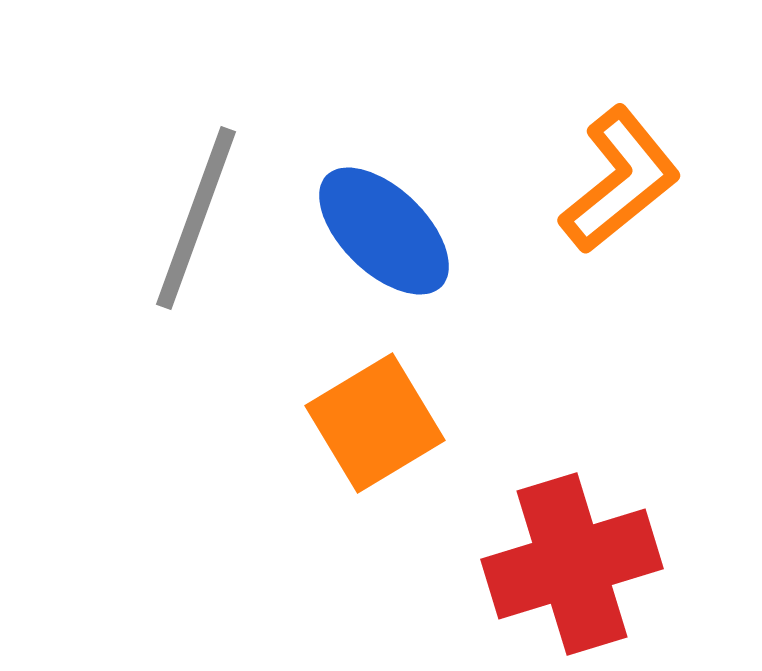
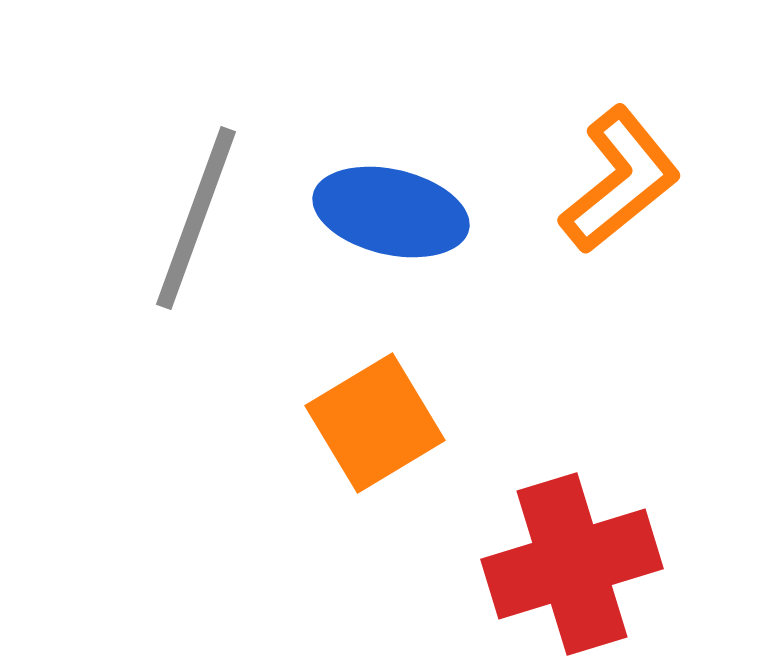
blue ellipse: moved 7 px right, 19 px up; rotated 31 degrees counterclockwise
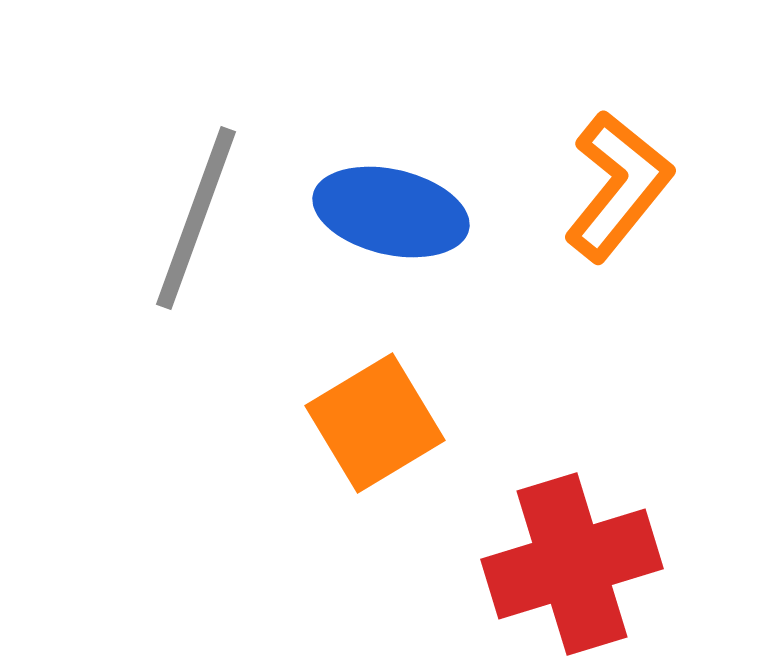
orange L-shape: moved 2 px left, 6 px down; rotated 12 degrees counterclockwise
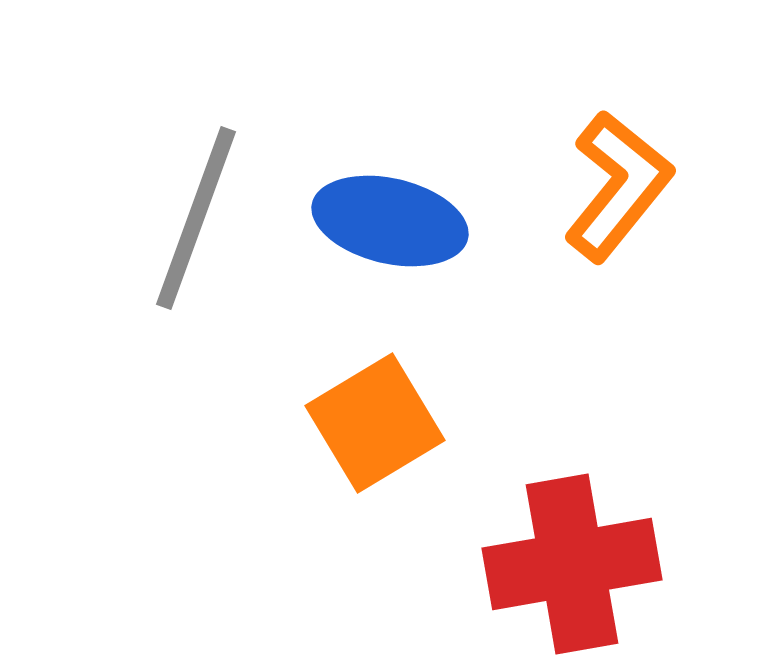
blue ellipse: moved 1 px left, 9 px down
red cross: rotated 7 degrees clockwise
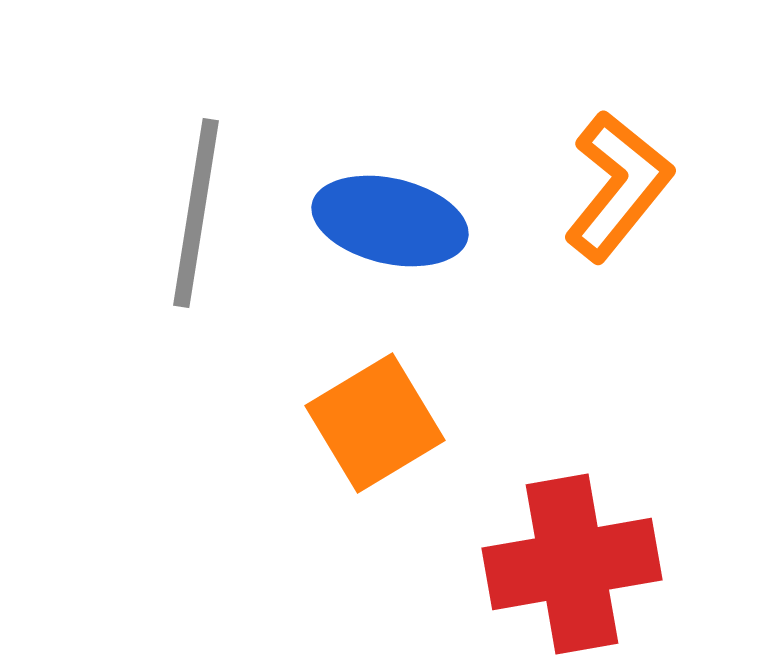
gray line: moved 5 px up; rotated 11 degrees counterclockwise
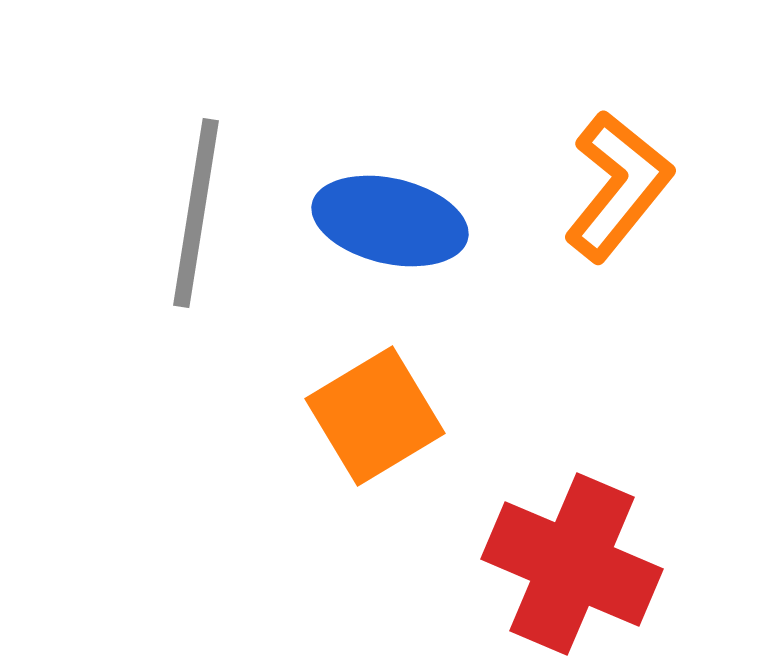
orange square: moved 7 px up
red cross: rotated 33 degrees clockwise
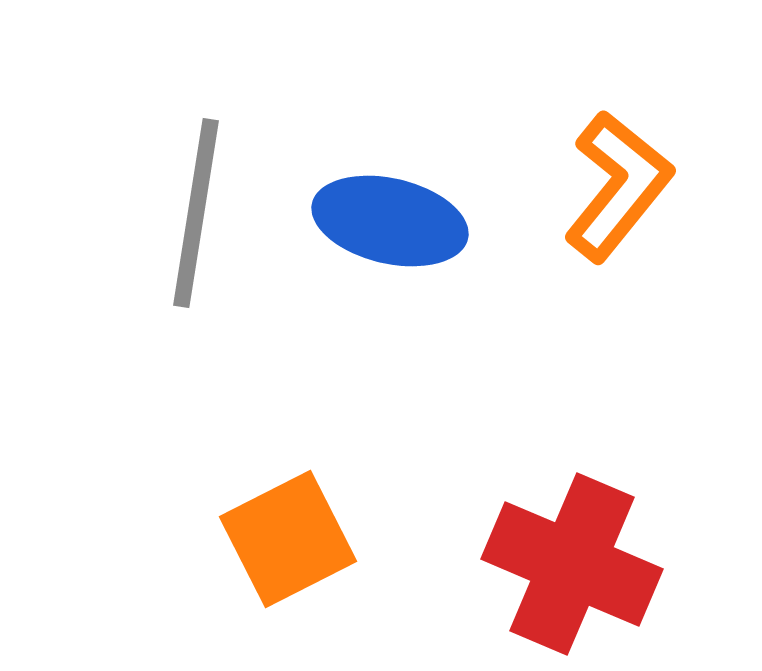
orange square: moved 87 px left, 123 px down; rotated 4 degrees clockwise
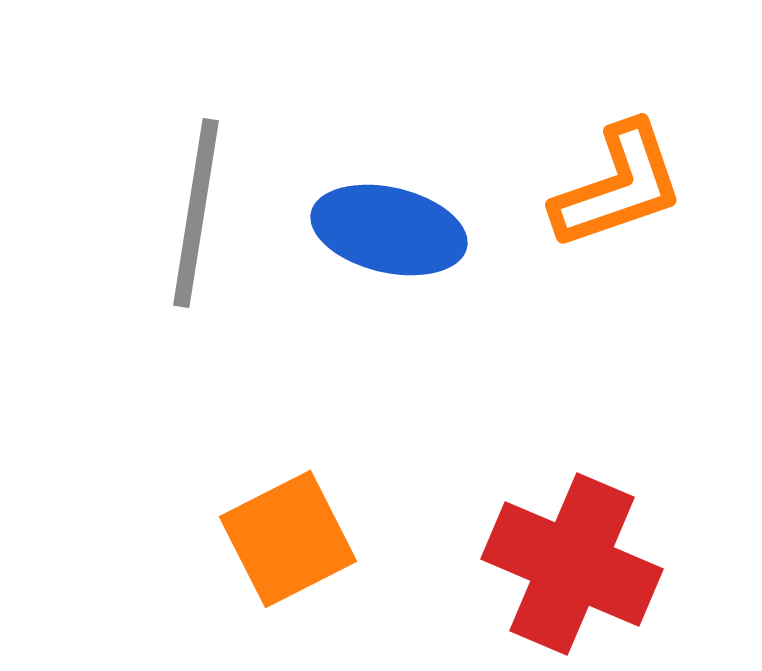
orange L-shape: rotated 32 degrees clockwise
blue ellipse: moved 1 px left, 9 px down
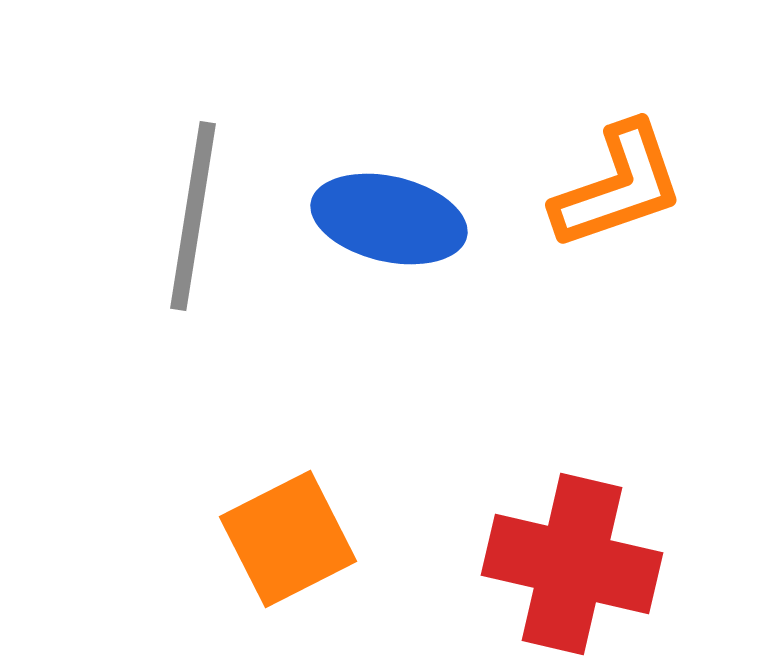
gray line: moved 3 px left, 3 px down
blue ellipse: moved 11 px up
red cross: rotated 10 degrees counterclockwise
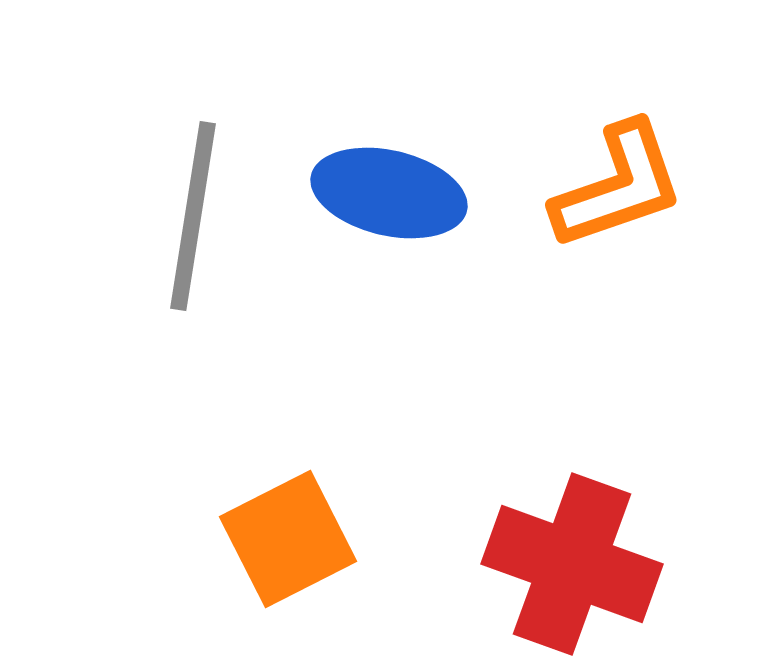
blue ellipse: moved 26 px up
red cross: rotated 7 degrees clockwise
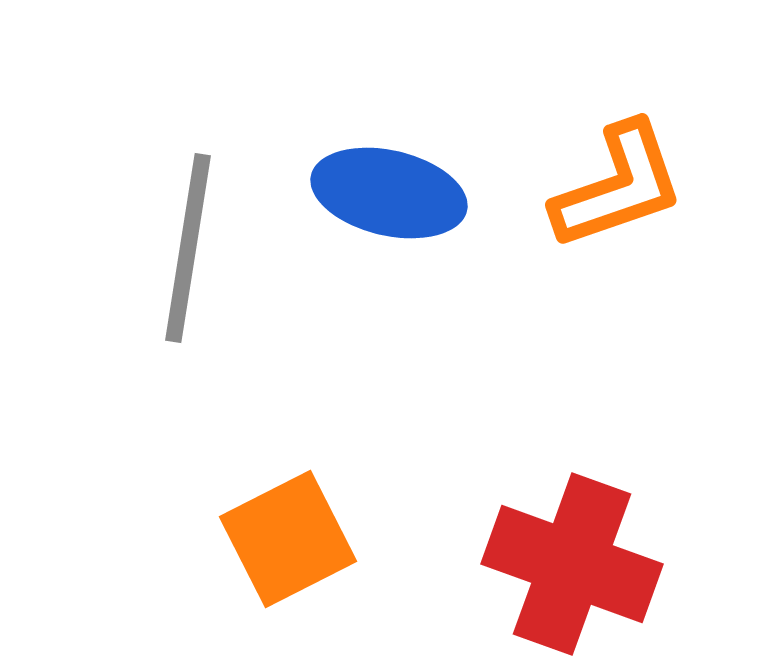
gray line: moved 5 px left, 32 px down
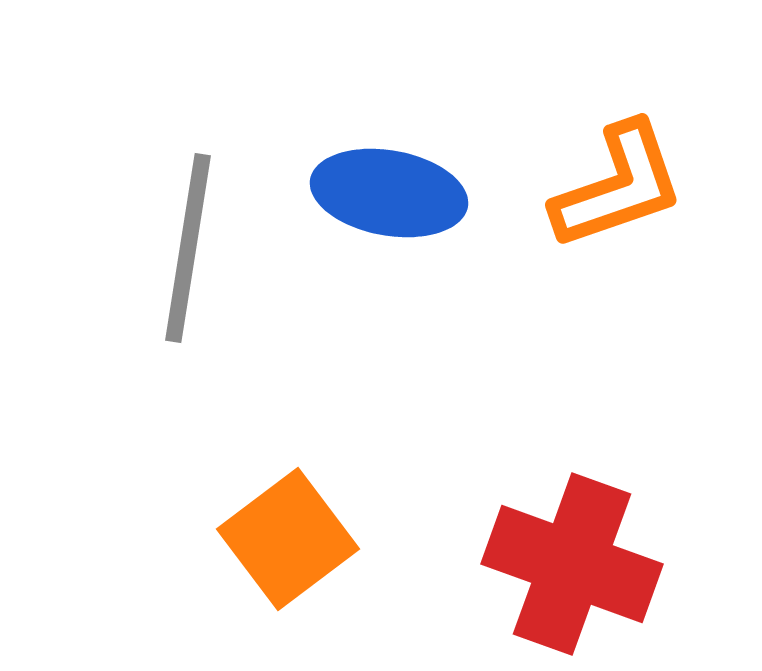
blue ellipse: rotated 3 degrees counterclockwise
orange square: rotated 10 degrees counterclockwise
